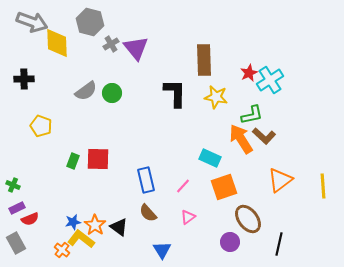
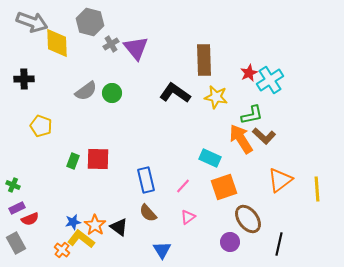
black L-shape: rotated 56 degrees counterclockwise
yellow line: moved 6 px left, 3 px down
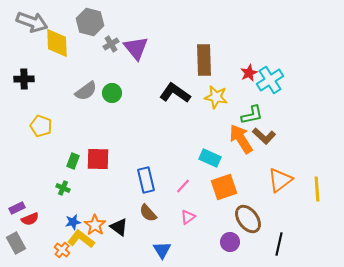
green cross: moved 50 px right, 3 px down
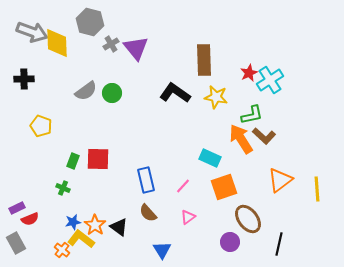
gray arrow: moved 10 px down
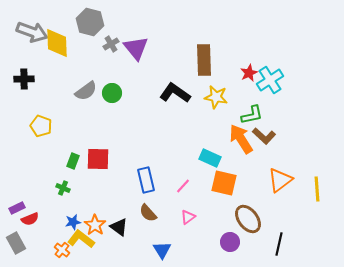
orange square: moved 4 px up; rotated 32 degrees clockwise
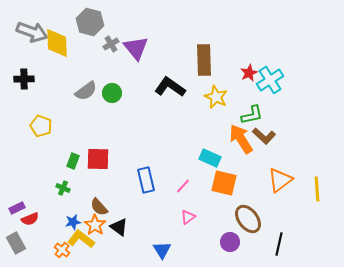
black L-shape: moved 5 px left, 6 px up
yellow star: rotated 15 degrees clockwise
brown semicircle: moved 49 px left, 6 px up
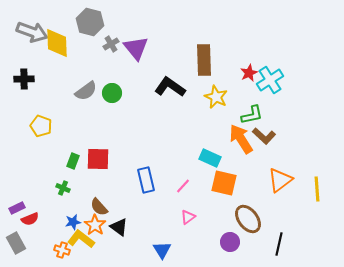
orange cross: rotated 21 degrees counterclockwise
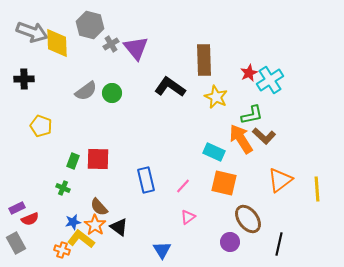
gray hexagon: moved 3 px down
cyan rectangle: moved 4 px right, 6 px up
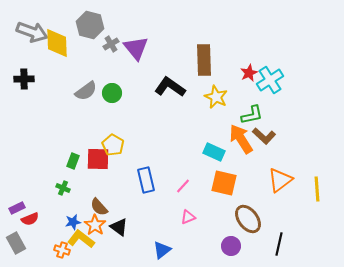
yellow pentagon: moved 72 px right, 19 px down; rotated 10 degrees clockwise
pink triangle: rotated 14 degrees clockwise
purple circle: moved 1 px right, 4 px down
blue triangle: rotated 24 degrees clockwise
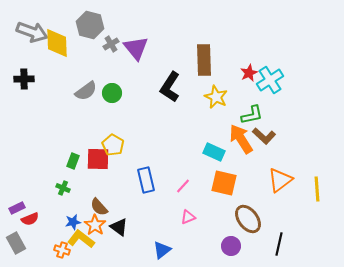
black L-shape: rotated 92 degrees counterclockwise
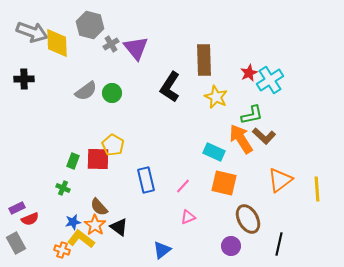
brown ellipse: rotated 8 degrees clockwise
